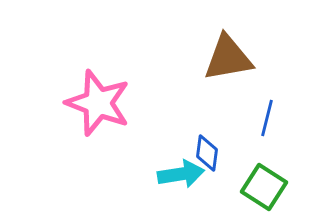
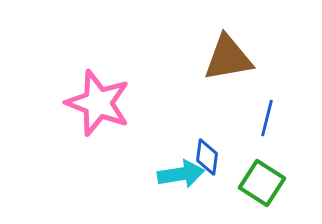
blue diamond: moved 4 px down
green square: moved 2 px left, 4 px up
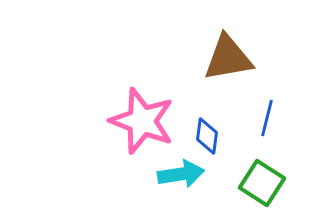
pink star: moved 44 px right, 18 px down
blue diamond: moved 21 px up
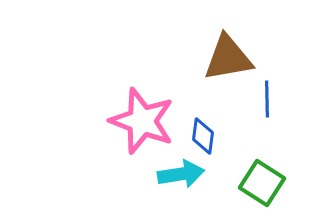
blue line: moved 19 px up; rotated 15 degrees counterclockwise
blue diamond: moved 4 px left
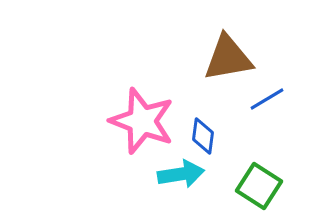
blue line: rotated 60 degrees clockwise
green square: moved 3 px left, 3 px down
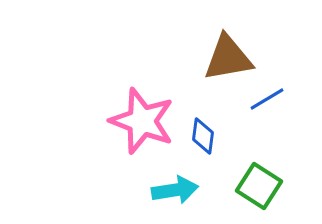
cyan arrow: moved 6 px left, 16 px down
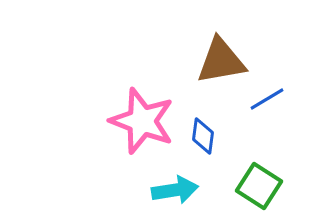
brown triangle: moved 7 px left, 3 px down
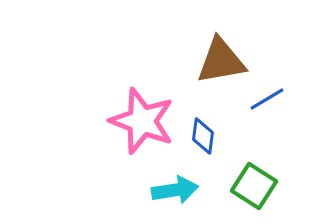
green square: moved 5 px left
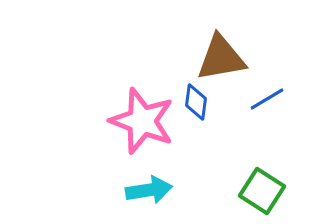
brown triangle: moved 3 px up
blue diamond: moved 7 px left, 34 px up
green square: moved 8 px right, 5 px down
cyan arrow: moved 26 px left
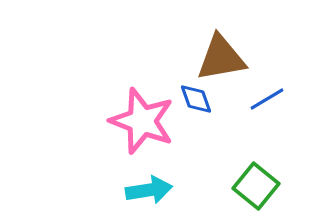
blue diamond: moved 3 px up; rotated 27 degrees counterclockwise
green square: moved 6 px left, 5 px up; rotated 6 degrees clockwise
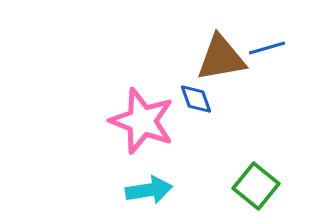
blue line: moved 51 px up; rotated 15 degrees clockwise
